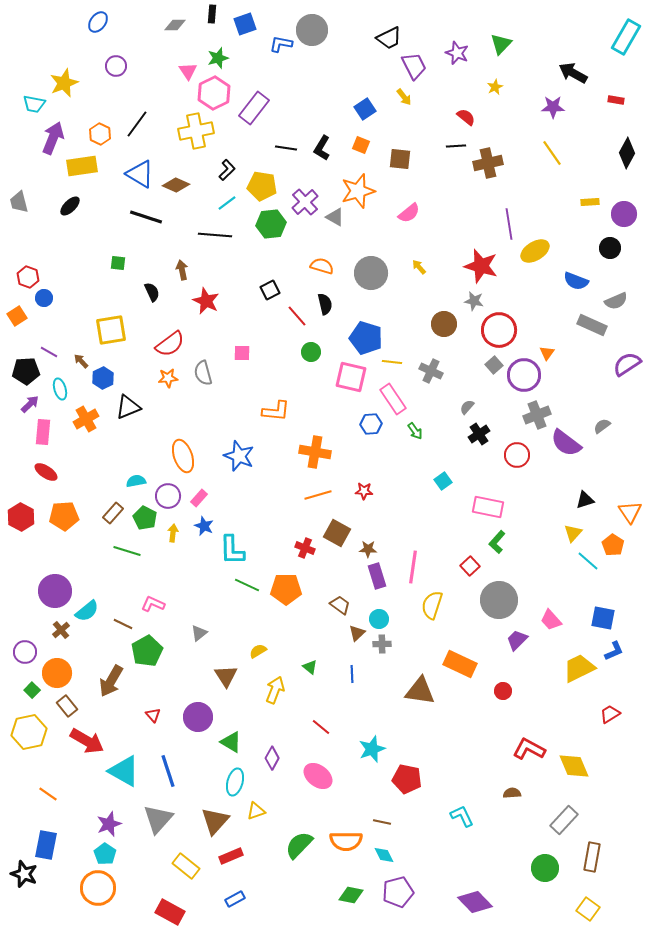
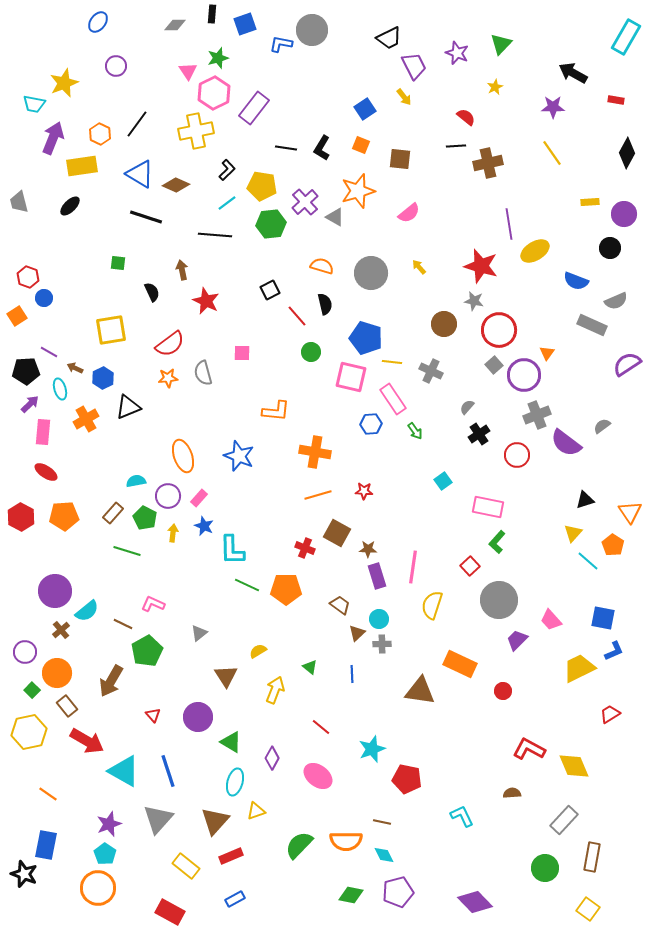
brown arrow at (81, 361): moved 6 px left, 7 px down; rotated 21 degrees counterclockwise
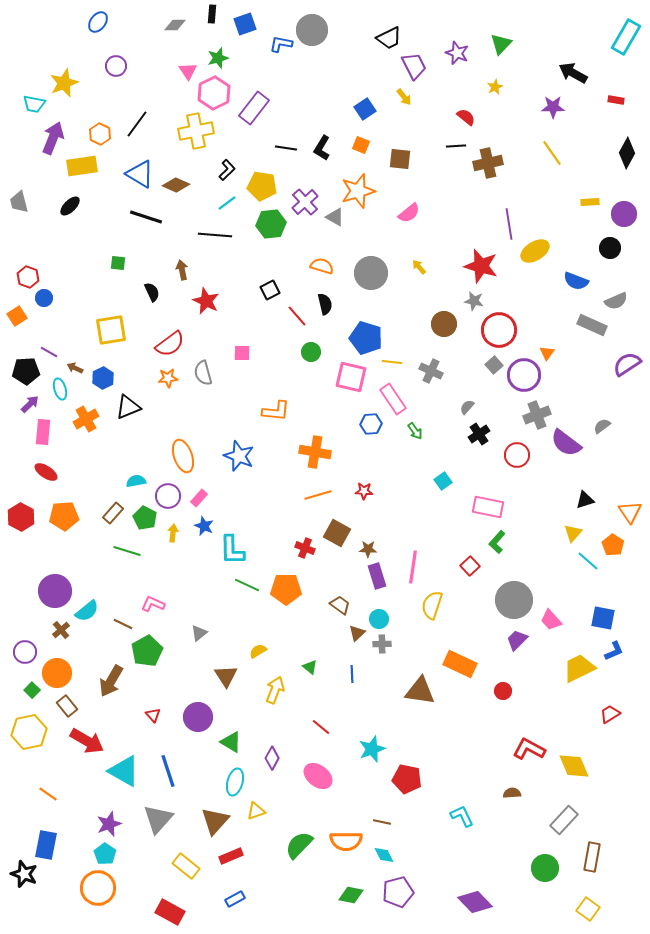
gray circle at (499, 600): moved 15 px right
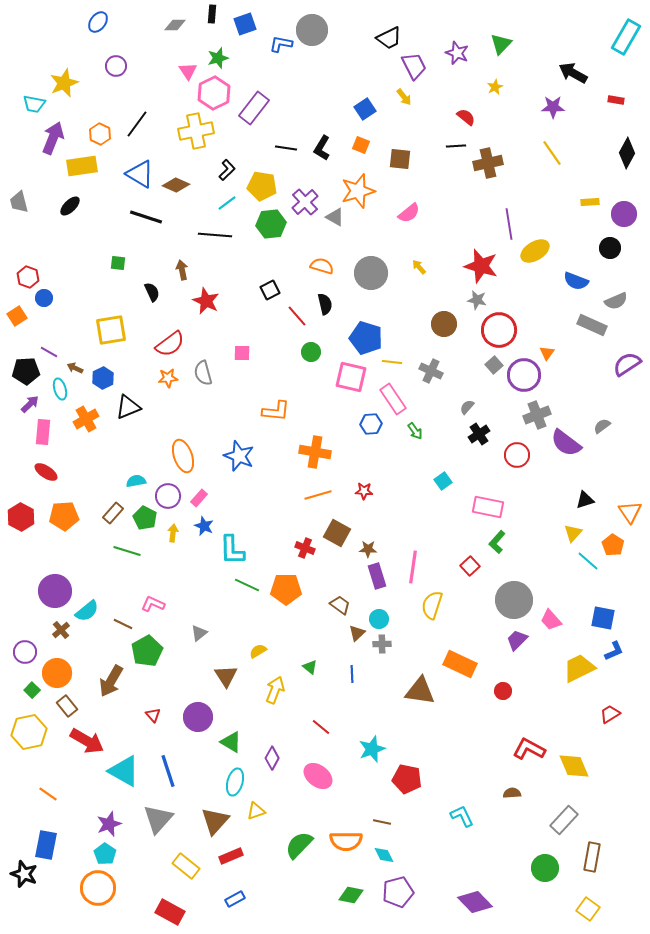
gray star at (474, 301): moved 3 px right, 1 px up
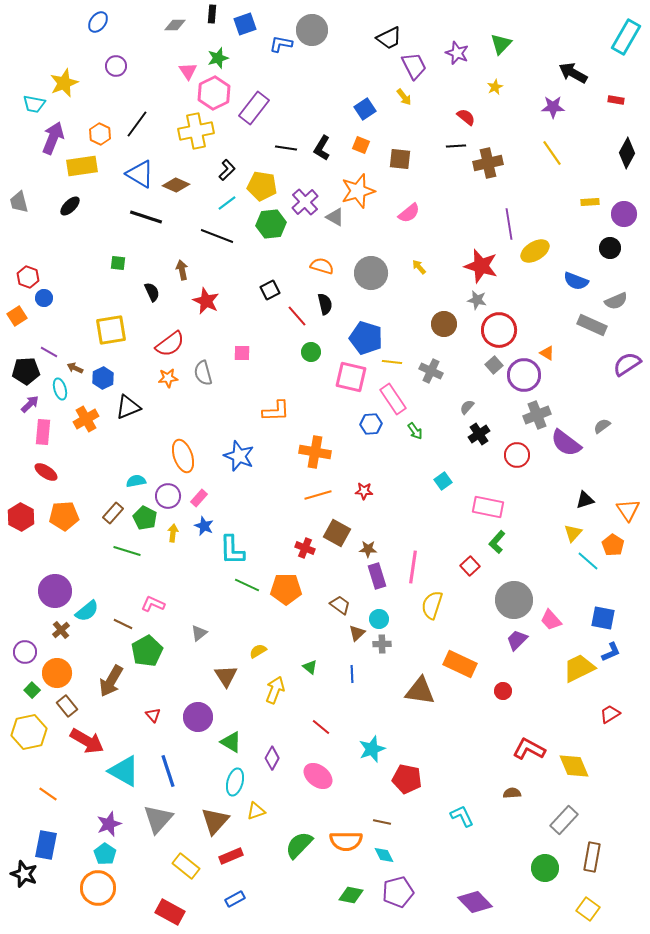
black line at (215, 235): moved 2 px right, 1 px down; rotated 16 degrees clockwise
orange triangle at (547, 353): rotated 35 degrees counterclockwise
orange L-shape at (276, 411): rotated 8 degrees counterclockwise
orange triangle at (630, 512): moved 2 px left, 2 px up
blue L-shape at (614, 651): moved 3 px left, 1 px down
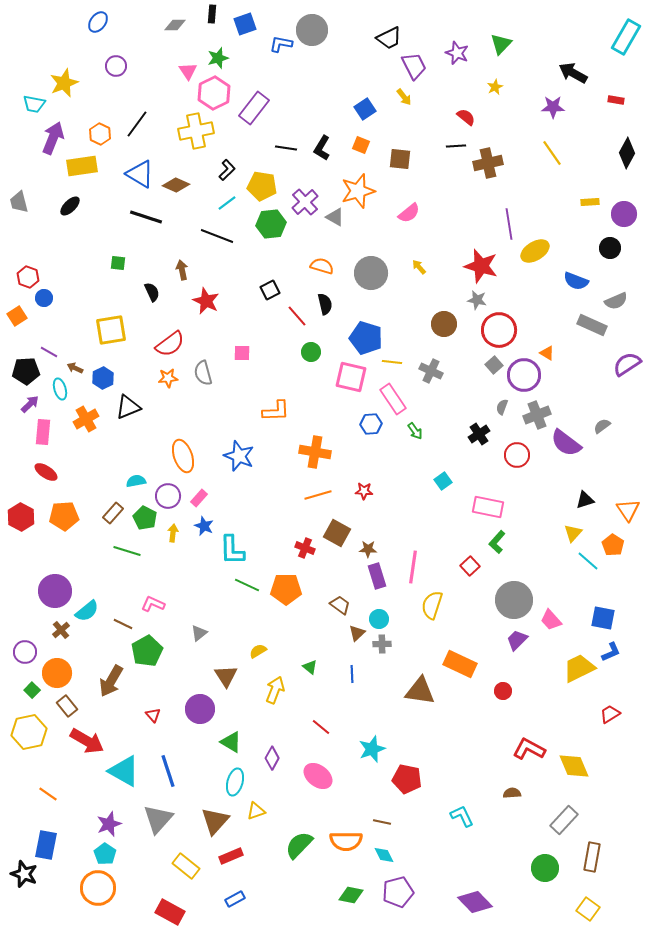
gray semicircle at (467, 407): moved 35 px right; rotated 21 degrees counterclockwise
purple circle at (198, 717): moved 2 px right, 8 px up
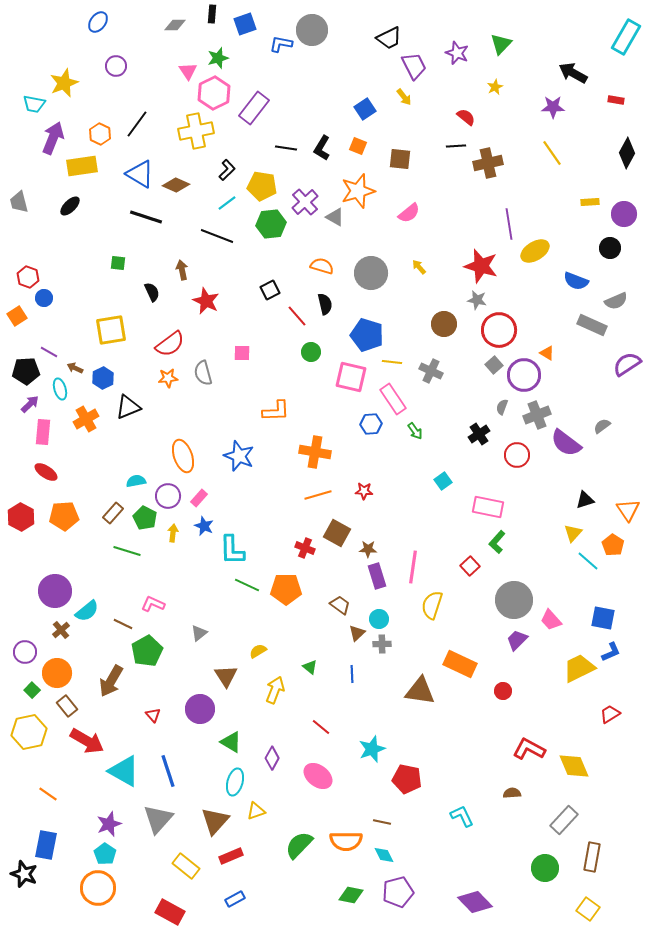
orange square at (361, 145): moved 3 px left, 1 px down
blue pentagon at (366, 338): moved 1 px right, 3 px up
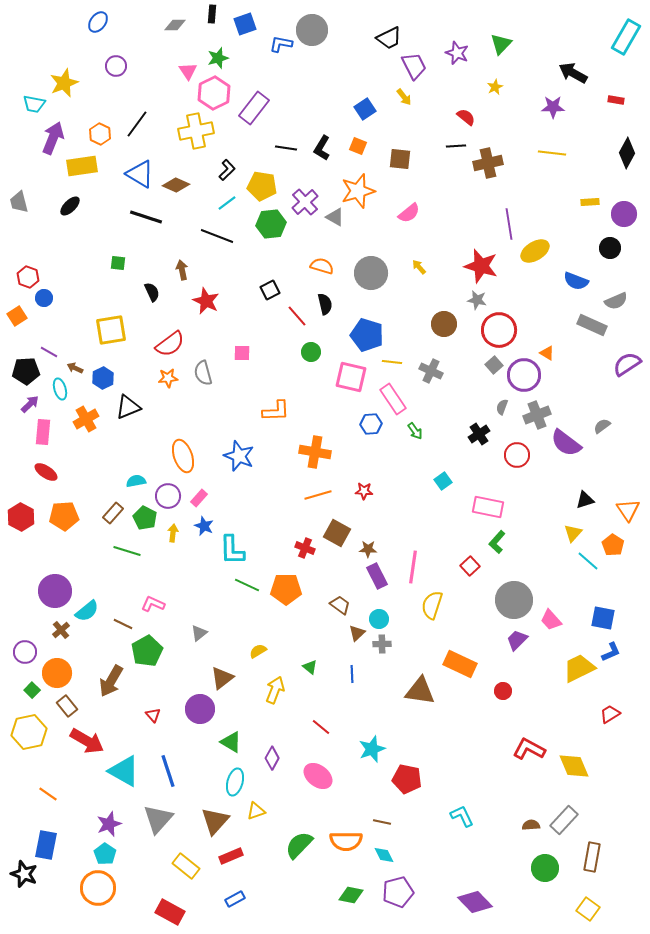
yellow line at (552, 153): rotated 48 degrees counterclockwise
purple rectangle at (377, 576): rotated 10 degrees counterclockwise
brown triangle at (226, 676): moved 4 px left, 2 px down; rotated 25 degrees clockwise
brown semicircle at (512, 793): moved 19 px right, 32 px down
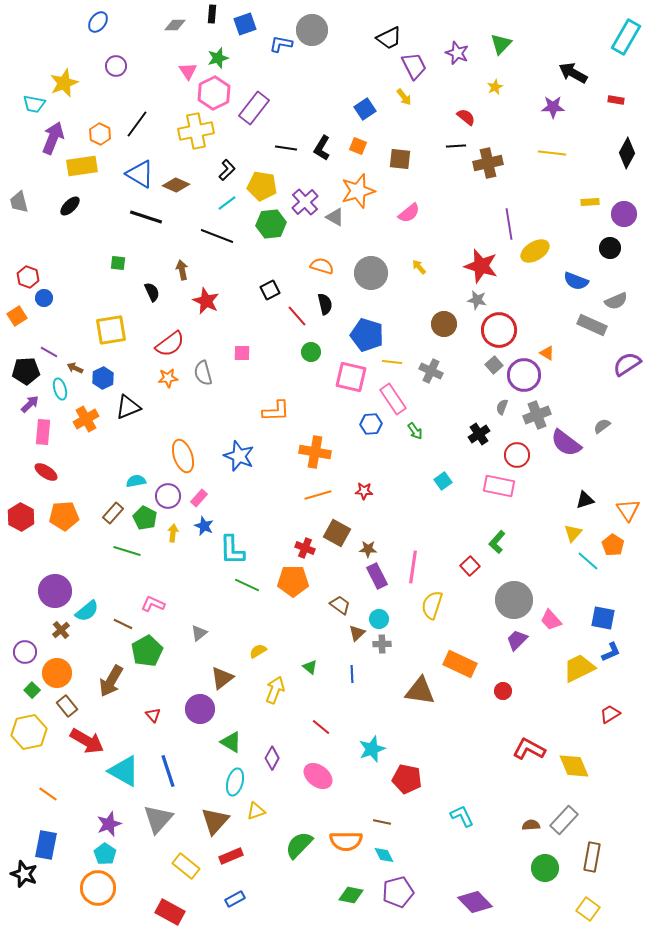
pink rectangle at (488, 507): moved 11 px right, 21 px up
orange pentagon at (286, 589): moved 7 px right, 8 px up
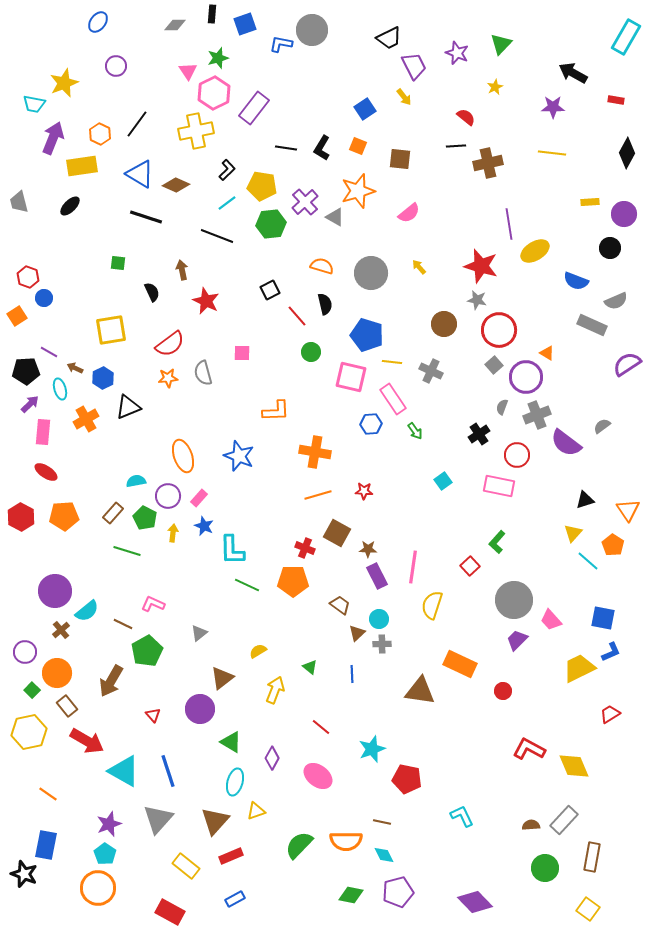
purple circle at (524, 375): moved 2 px right, 2 px down
